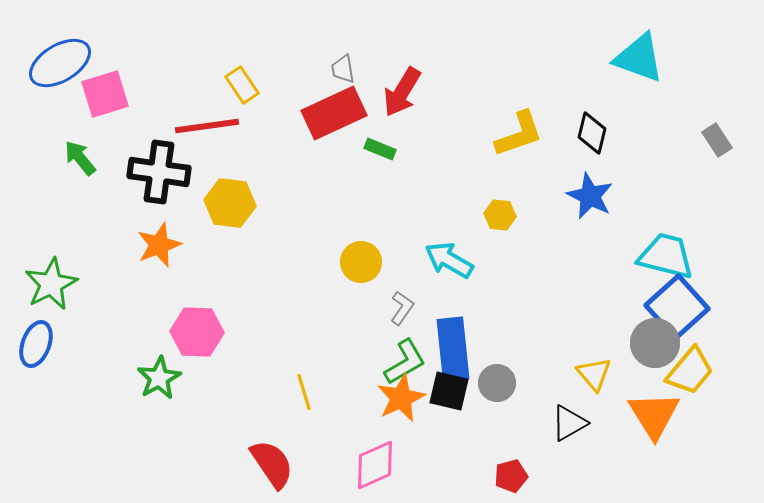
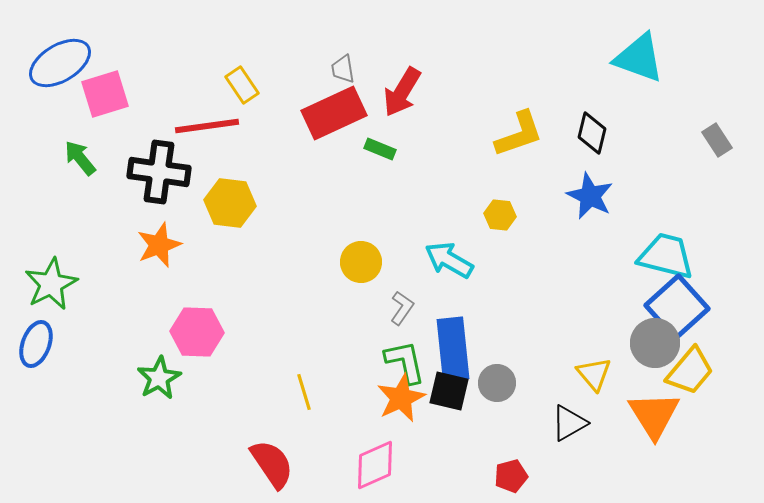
green L-shape at (405, 362): rotated 72 degrees counterclockwise
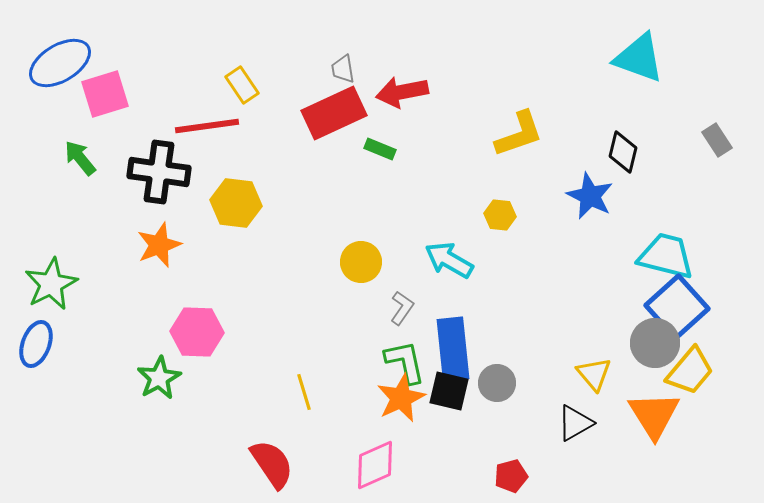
red arrow at (402, 92): rotated 48 degrees clockwise
black diamond at (592, 133): moved 31 px right, 19 px down
yellow hexagon at (230, 203): moved 6 px right
black triangle at (569, 423): moved 6 px right
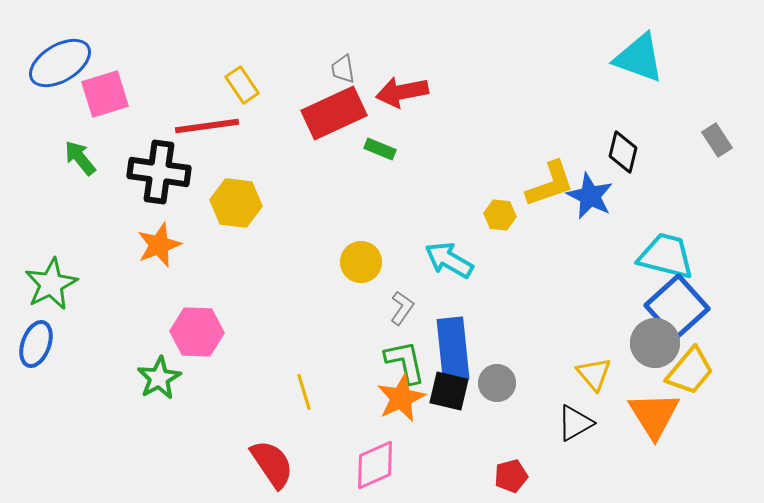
yellow L-shape at (519, 134): moved 31 px right, 50 px down
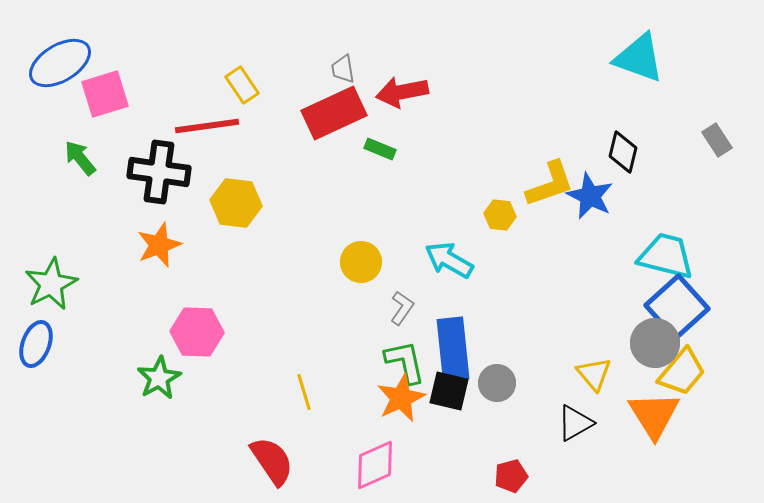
yellow trapezoid at (690, 371): moved 8 px left, 1 px down
red semicircle at (272, 464): moved 3 px up
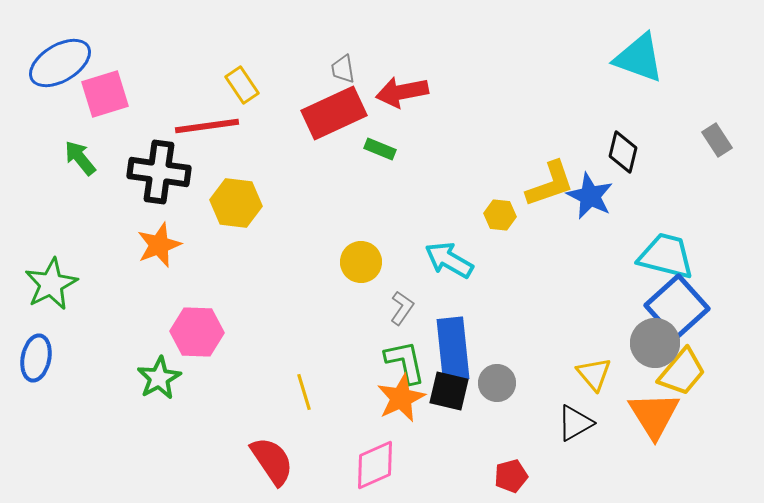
blue ellipse at (36, 344): moved 14 px down; rotated 9 degrees counterclockwise
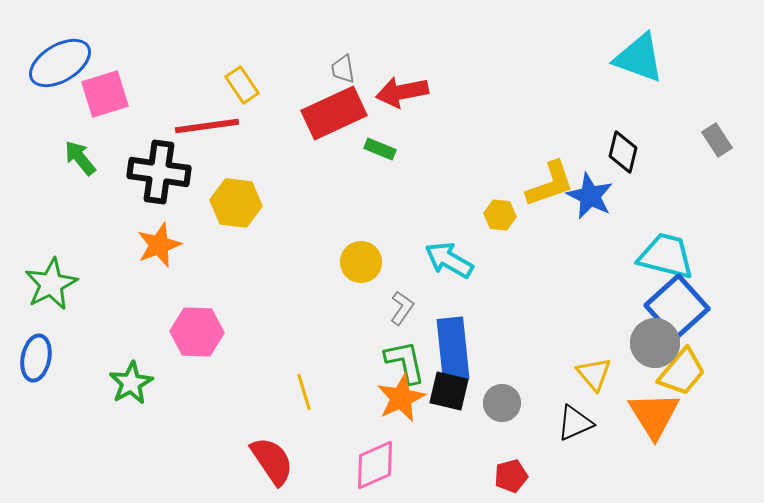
green star at (159, 378): moved 28 px left, 5 px down
gray circle at (497, 383): moved 5 px right, 20 px down
black triangle at (575, 423): rotated 6 degrees clockwise
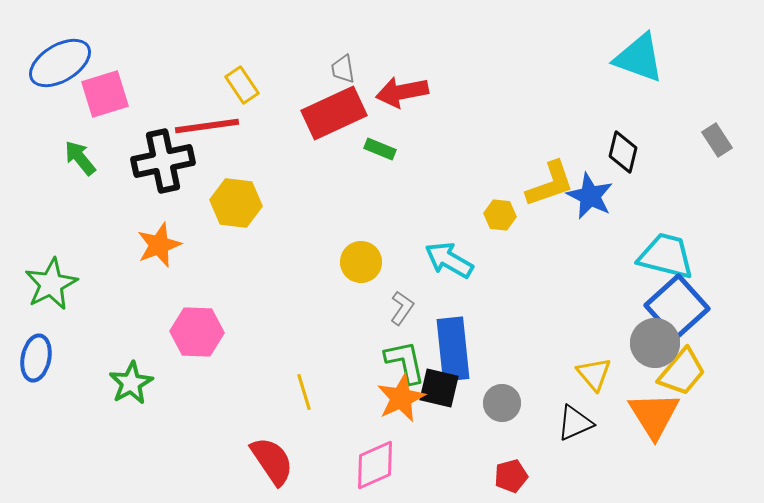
black cross at (159, 172): moved 4 px right, 11 px up; rotated 20 degrees counterclockwise
black square at (449, 391): moved 10 px left, 3 px up
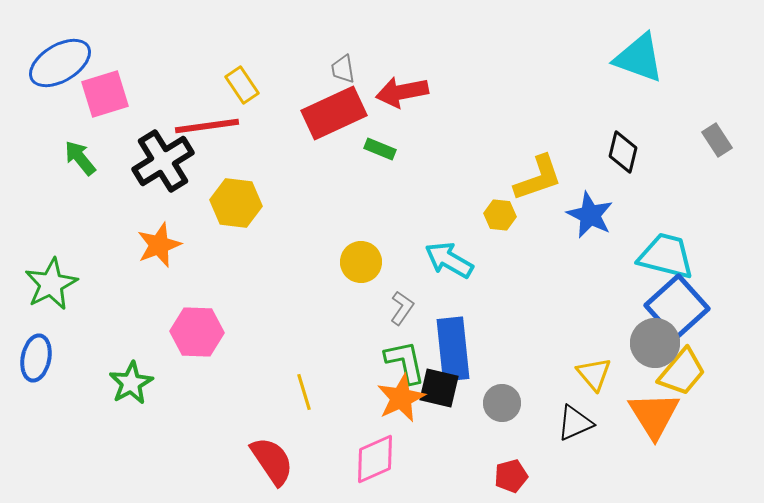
black cross at (163, 161): rotated 20 degrees counterclockwise
yellow L-shape at (550, 184): moved 12 px left, 6 px up
blue star at (590, 196): moved 19 px down
pink diamond at (375, 465): moved 6 px up
